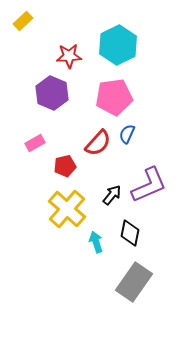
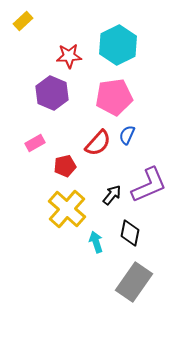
blue semicircle: moved 1 px down
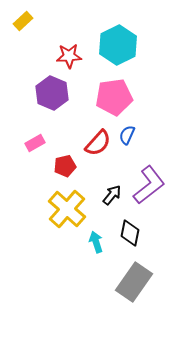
purple L-shape: rotated 15 degrees counterclockwise
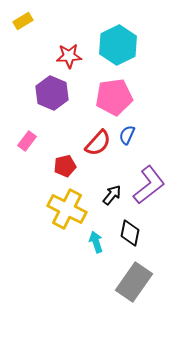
yellow rectangle: rotated 12 degrees clockwise
pink rectangle: moved 8 px left, 2 px up; rotated 24 degrees counterclockwise
yellow cross: rotated 15 degrees counterclockwise
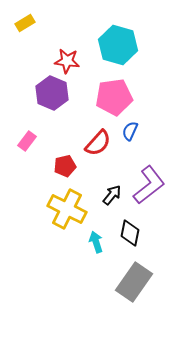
yellow rectangle: moved 2 px right, 2 px down
cyan hexagon: rotated 18 degrees counterclockwise
red star: moved 2 px left, 5 px down; rotated 10 degrees clockwise
blue semicircle: moved 3 px right, 4 px up
